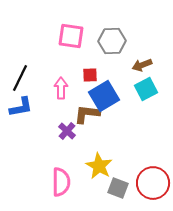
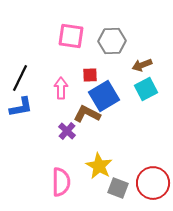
brown L-shape: rotated 20 degrees clockwise
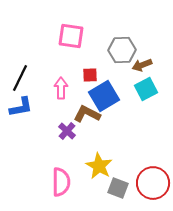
gray hexagon: moved 10 px right, 9 px down
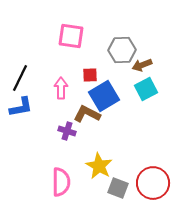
purple cross: rotated 24 degrees counterclockwise
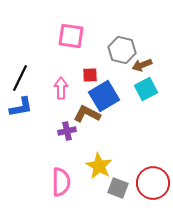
gray hexagon: rotated 16 degrees clockwise
purple cross: rotated 30 degrees counterclockwise
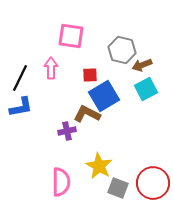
pink arrow: moved 10 px left, 20 px up
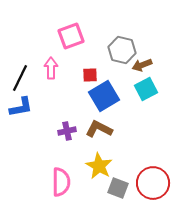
pink square: rotated 28 degrees counterclockwise
brown L-shape: moved 12 px right, 15 px down
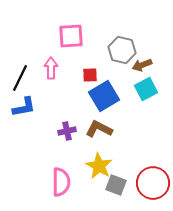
pink square: rotated 16 degrees clockwise
blue L-shape: moved 3 px right
gray square: moved 2 px left, 3 px up
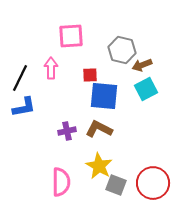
blue square: rotated 36 degrees clockwise
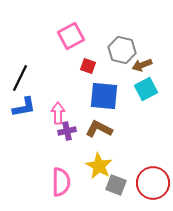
pink square: rotated 24 degrees counterclockwise
pink arrow: moved 7 px right, 45 px down
red square: moved 2 px left, 9 px up; rotated 21 degrees clockwise
